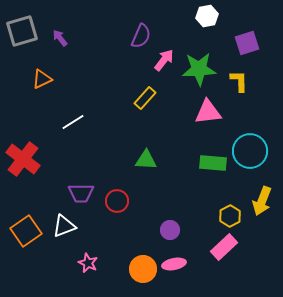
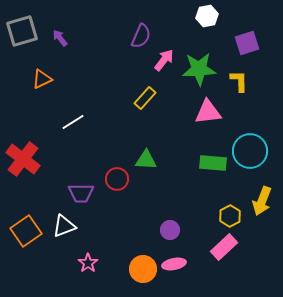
red circle: moved 22 px up
pink star: rotated 12 degrees clockwise
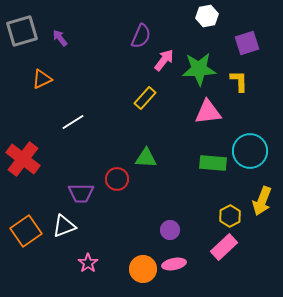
green triangle: moved 2 px up
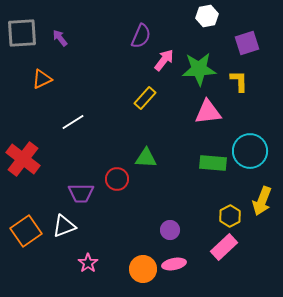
gray square: moved 2 px down; rotated 12 degrees clockwise
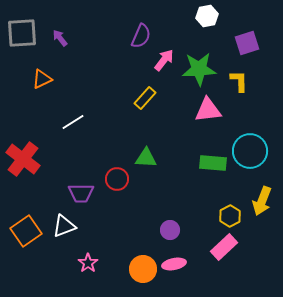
pink triangle: moved 2 px up
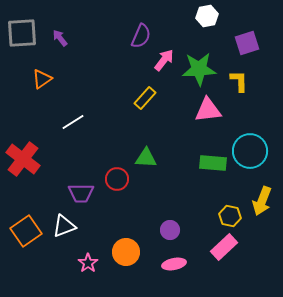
orange triangle: rotated 10 degrees counterclockwise
yellow hexagon: rotated 20 degrees counterclockwise
orange circle: moved 17 px left, 17 px up
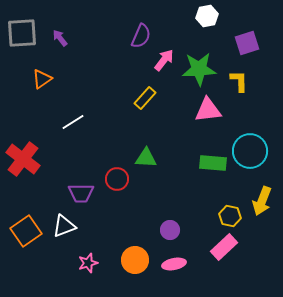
orange circle: moved 9 px right, 8 px down
pink star: rotated 18 degrees clockwise
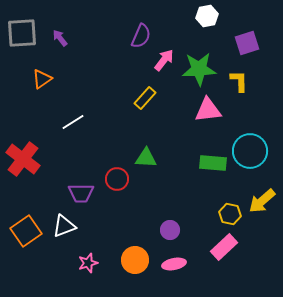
yellow arrow: rotated 28 degrees clockwise
yellow hexagon: moved 2 px up
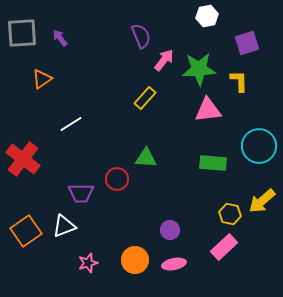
purple semicircle: rotated 45 degrees counterclockwise
white line: moved 2 px left, 2 px down
cyan circle: moved 9 px right, 5 px up
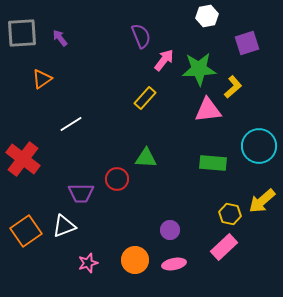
yellow L-shape: moved 6 px left, 6 px down; rotated 50 degrees clockwise
